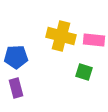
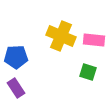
yellow cross: rotated 8 degrees clockwise
green square: moved 4 px right
purple rectangle: rotated 18 degrees counterclockwise
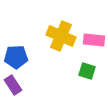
green square: moved 1 px left, 1 px up
purple rectangle: moved 3 px left, 3 px up
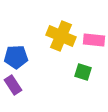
green square: moved 4 px left, 1 px down
